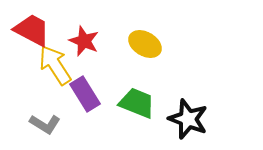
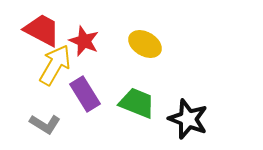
red trapezoid: moved 10 px right
yellow arrow: rotated 63 degrees clockwise
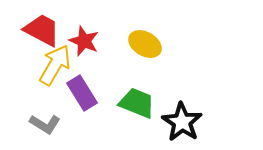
purple rectangle: moved 3 px left, 1 px up
black star: moved 6 px left, 3 px down; rotated 12 degrees clockwise
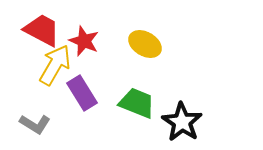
gray L-shape: moved 10 px left
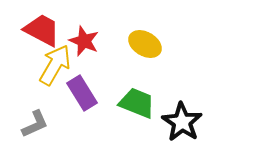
gray L-shape: rotated 56 degrees counterclockwise
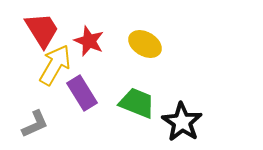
red trapezoid: rotated 30 degrees clockwise
red star: moved 5 px right
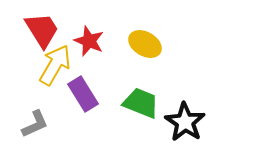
purple rectangle: moved 1 px right, 1 px down
green trapezoid: moved 4 px right
black star: moved 3 px right
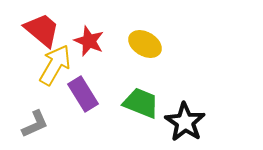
red trapezoid: rotated 18 degrees counterclockwise
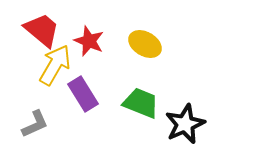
black star: moved 2 px down; rotated 15 degrees clockwise
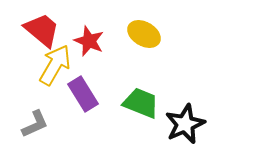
yellow ellipse: moved 1 px left, 10 px up
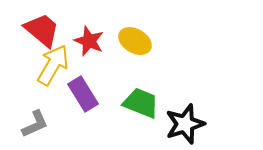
yellow ellipse: moved 9 px left, 7 px down
yellow arrow: moved 2 px left
black star: rotated 6 degrees clockwise
